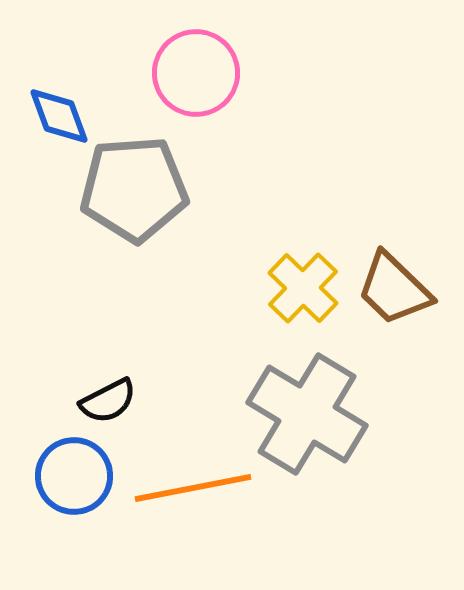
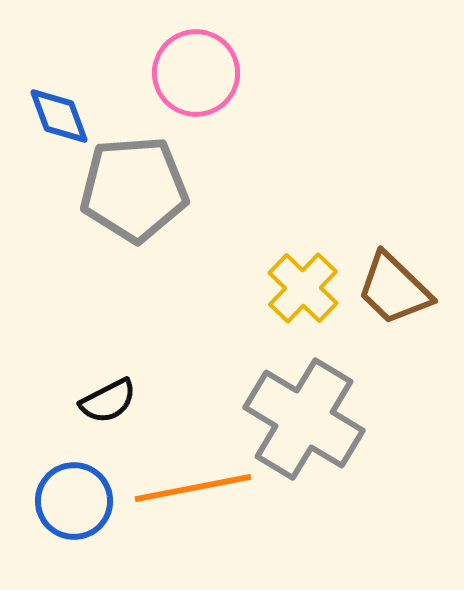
gray cross: moved 3 px left, 5 px down
blue circle: moved 25 px down
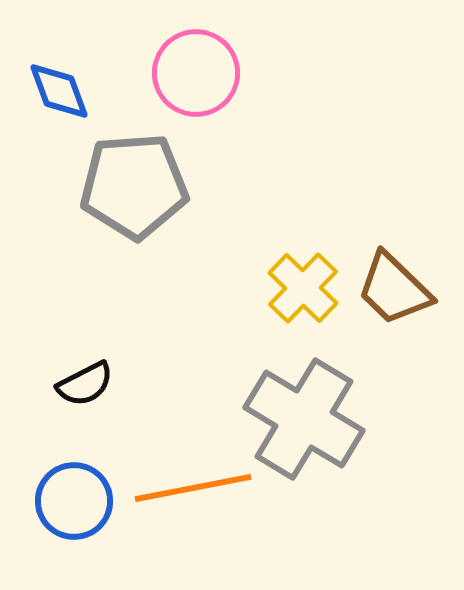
blue diamond: moved 25 px up
gray pentagon: moved 3 px up
black semicircle: moved 23 px left, 17 px up
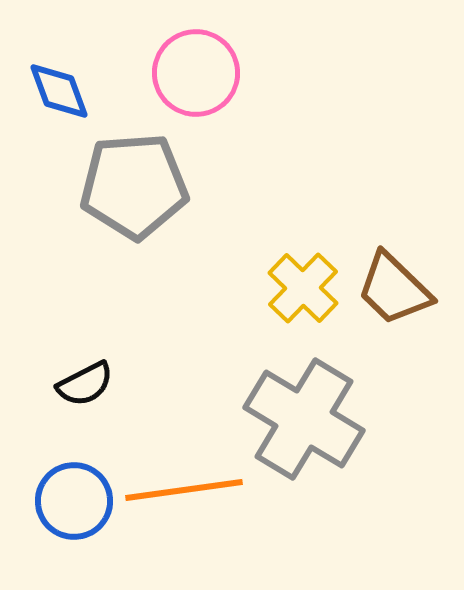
orange line: moved 9 px left, 2 px down; rotated 3 degrees clockwise
